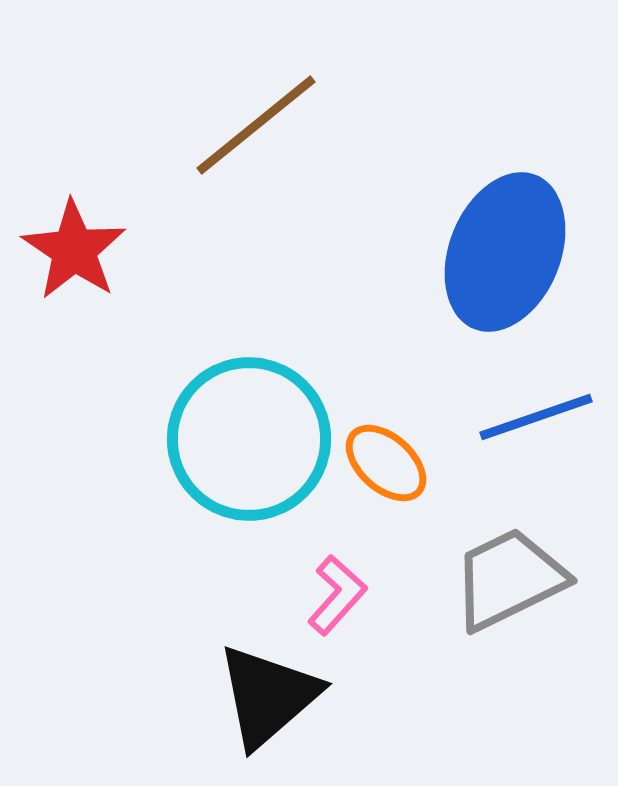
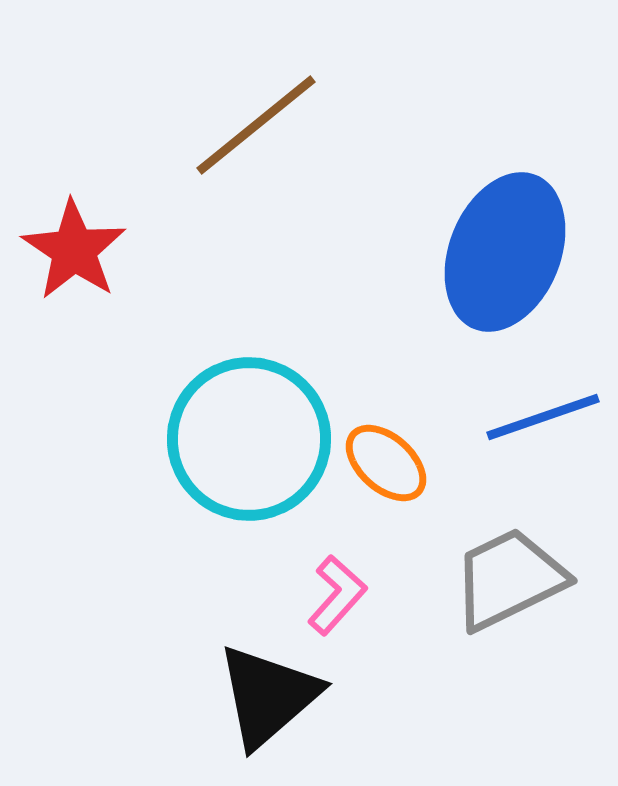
blue line: moved 7 px right
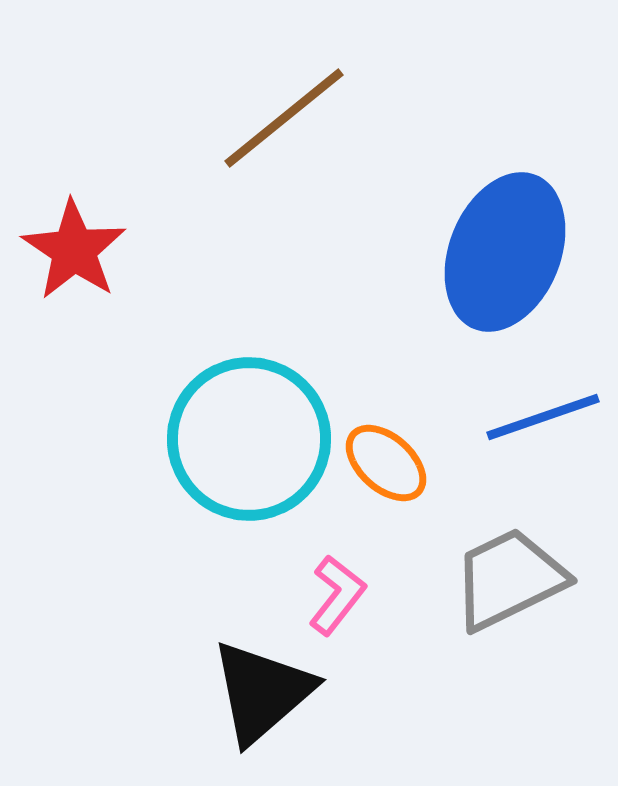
brown line: moved 28 px right, 7 px up
pink L-shape: rotated 4 degrees counterclockwise
black triangle: moved 6 px left, 4 px up
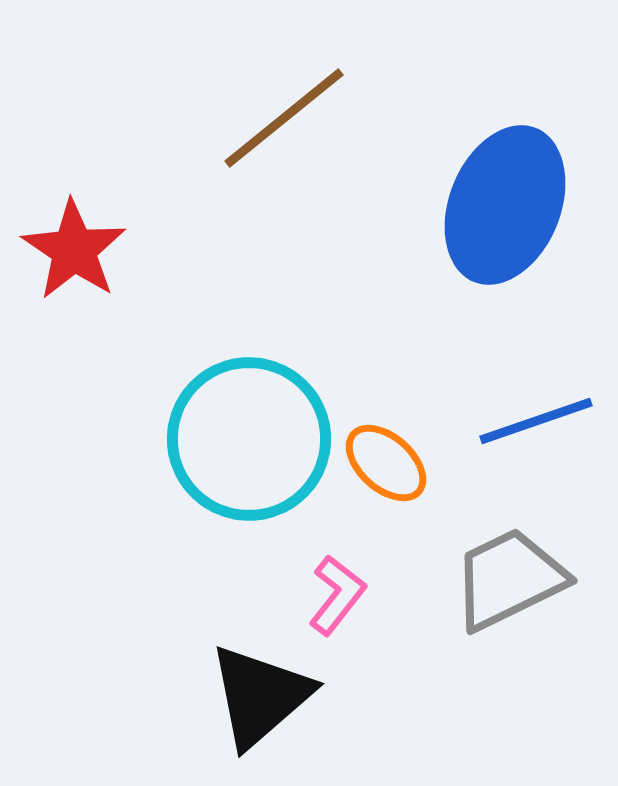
blue ellipse: moved 47 px up
blue line: moved 7 px left, 4 px down
black triangle: moved 2 px left, 4 px down
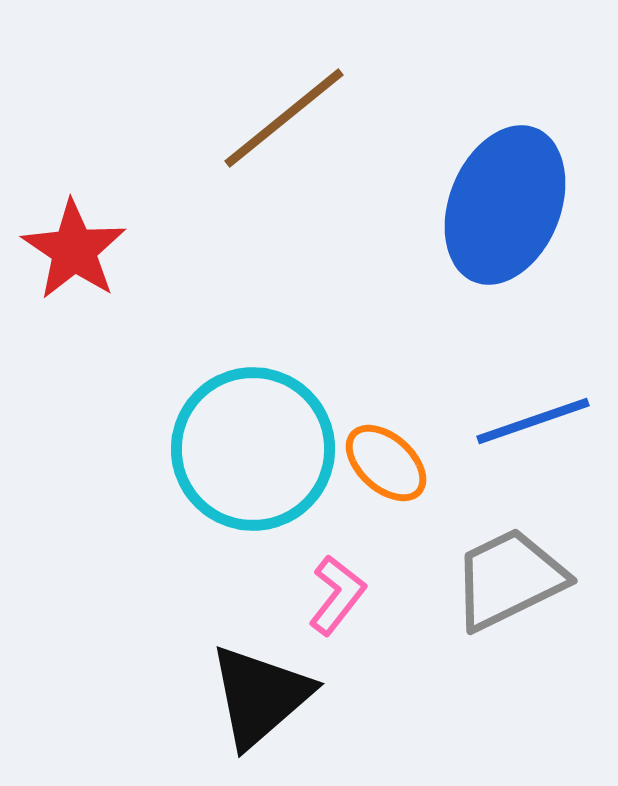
blue line: moved 3 px left
cyan circle: moved 4 px right, 10 px down
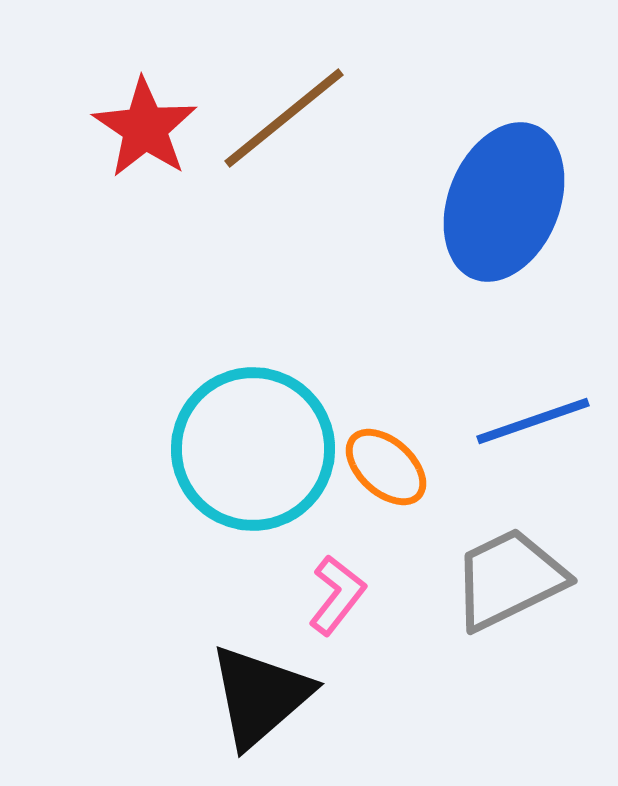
blue ellipse: moved 1 px left, 3 px up
red star: moved 71 px right, 122 px up
orange ellipse: moved 4 px down
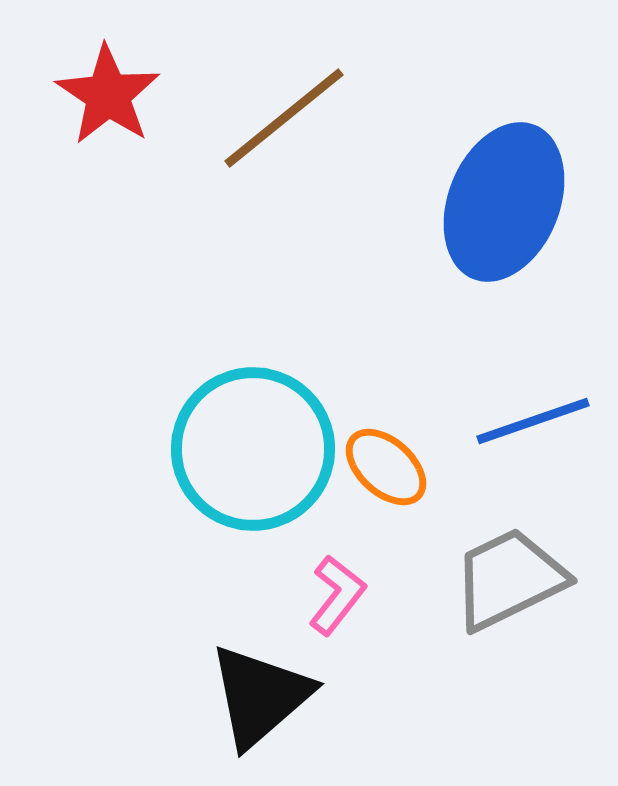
red star: moved 37 px left, 33 px up
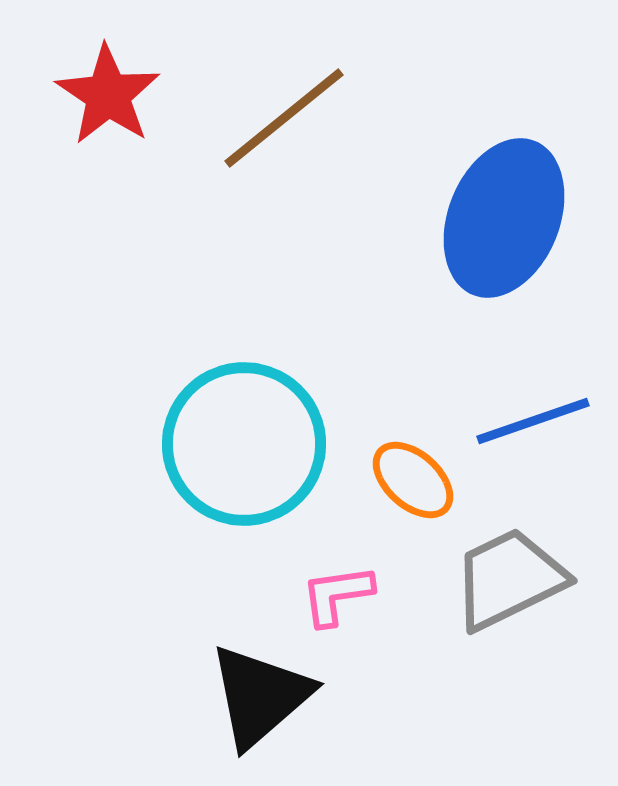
blue ellipse: moved 16 px down
cyan circle: moved 9 px left, 5 px up
orange ellipse: moved 27 px right, 13 px down
pink L-shape: rotated 136 degrees counterclockwise
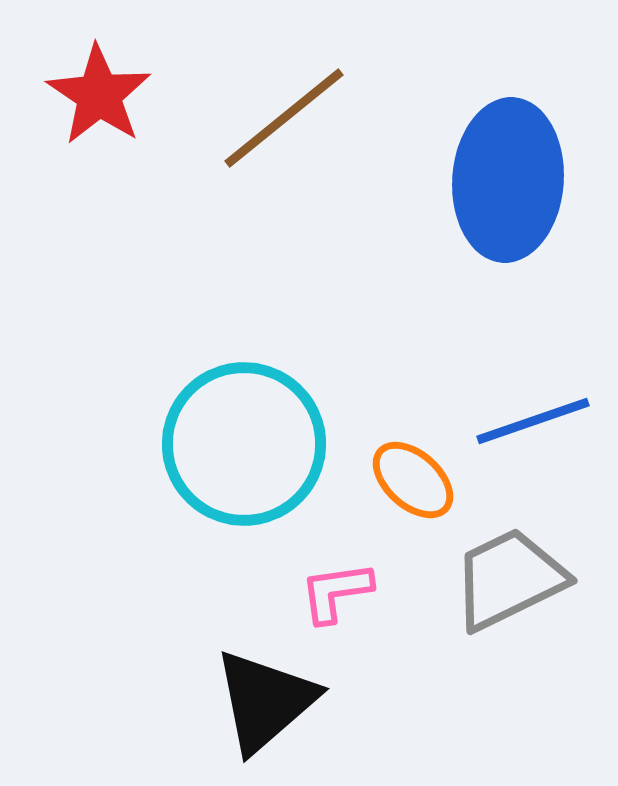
red star: moved 9 px left
blue ellipse: moved 4 px right, 38 px up; rotated 18 degrees counterclockwise
pink L-shape: moved 1 px left, 3 px up
black triangle: moved 5 px right, 5 px down
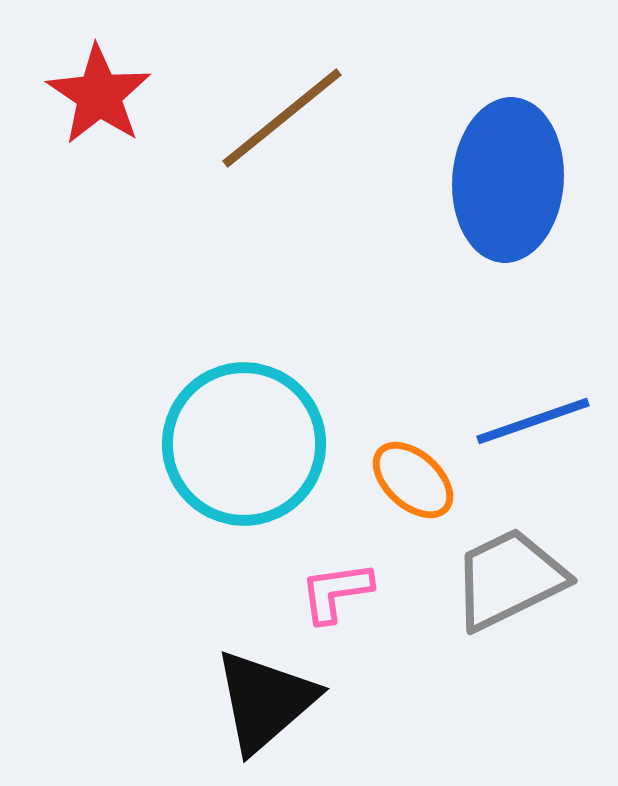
brown line: moved 2 px left
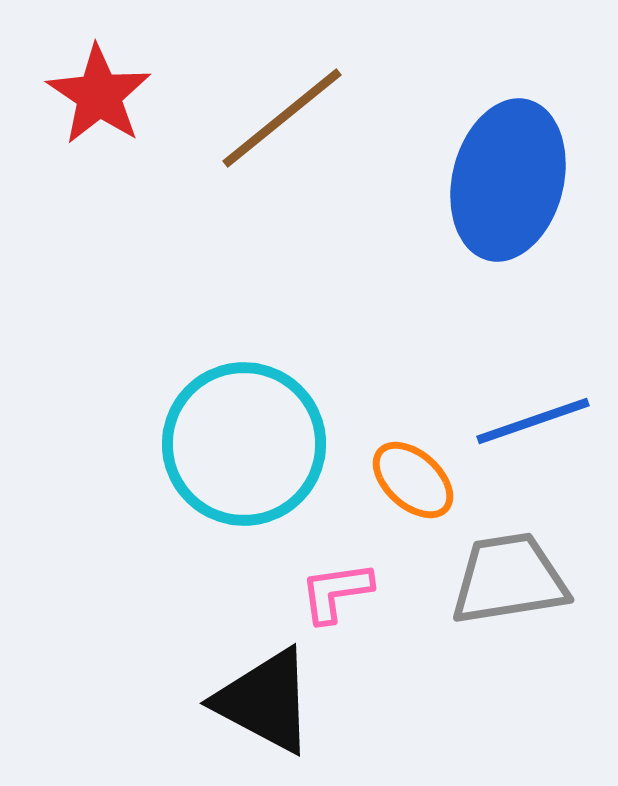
blue ellipse: rotated 10 degrees clockwise
gray trapezoid: rotated 17 degrees clockwise
black triangle: rotated 51 degrees counterclockwise
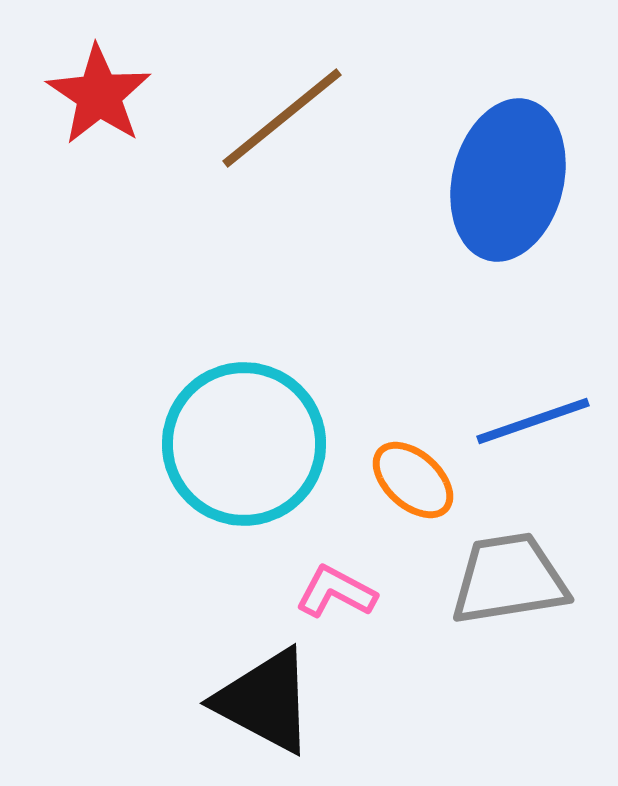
pink L-shape: rotated 36 degrees clockwise
